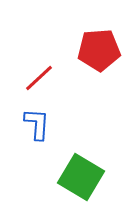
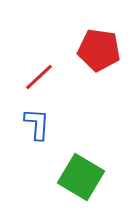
red pentagon: rotated 12 degrees clockwise
red line: moved 1 px up
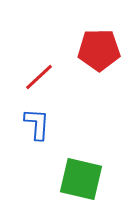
red pentagon: rotated 9 degrees counterclockwise
green square: moved 2 px down; rotated 18 degrees counterclockwise
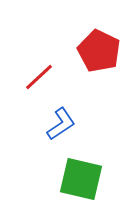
red pentagon: moved 1 px down; rotated 27 degrees clockwise
blue L-shape: moved 24 px right; rotated 52 degrees clockwise
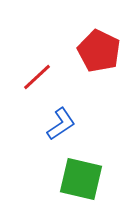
red line: moved 2 px left
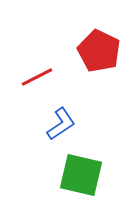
red line: rotated 16 degrees clockwise
green square: moved 4 px up
